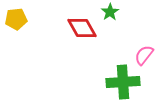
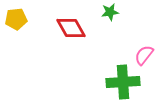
green star: rotated 24 degrees clockwise
red diamond: moved 11 px left
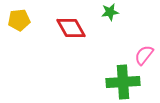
yellow pentagon: moved 3 px right, 1 px down
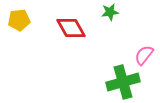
green cross: rotated 12 degrees counterclockwise
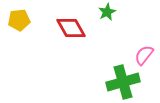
green star: moved 3 px left; rotated 18 degrees counterclockwise
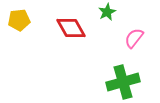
pink semicircle: moved 10 px left, 17 px up
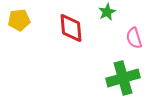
red diamond: rotated 24 degrees clockwise
pink semicircle: rotated 55 degrees counterclockwise
green cross: moved 4 px up
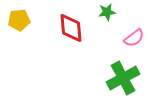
green star: rotated 18 degrees clockwise
pink semicircle: rotated 110 degrees counterclockwise
green cross: rotated 12 degrees counterclockwise
